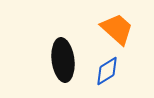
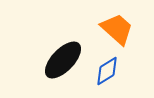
black ellipse: rotated 51 degrees clockwise
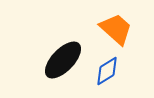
orange trapezoid: moved 1 px left
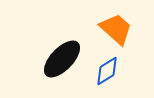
black ellipse: moved 1 px left, 1 px up
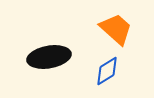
black ellipse: moved 13 px left, 2 px up; rotated 36 degrees clockwise
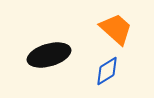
black ellipse: moved 2 px up; rotated 6 degrees counterclockwise
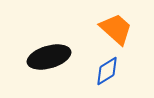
black ellipse: moved 2 px down
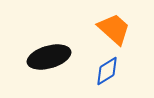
orange trapezoid: moved 2 px left
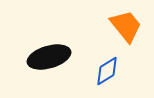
orange trapezoid: moved 12 px right, 3 px up; rotated 9 degrees clockwise
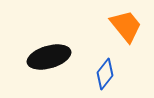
blue diamond: moved 2 px left, 3 px down; rotated 20 degrees counterclockwise
